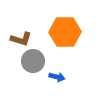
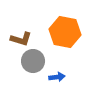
orange hexagon: rotated 12 degrees clockwise
blue arrow: rotated 21 degrees counterclockwise
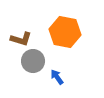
blue arrow: rotated 119 degrees counterclockwise
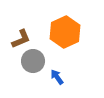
orange hexagon: rotated 24 degrees clockwise
brown L-shape: rotated 40 degrees counterclockwise
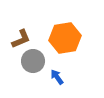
orange hexagon: moved 6 px down; rotated 16 degrees clockwise
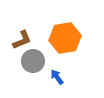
brown L-shape: moved 1 px right, 1 px down
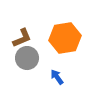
brown L-shape: moved 2 px up
gray circle: moved 6 px left, 3 px up
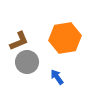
brown L-shape: moved 3 px left, 3 px down
gray circle: moved 4 px down
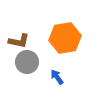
brown L-shape: rotated 35 degrees clockwise
